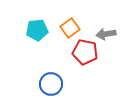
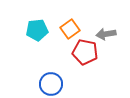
orange square: moved 1 px down
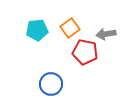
orange square: moved 1 px up
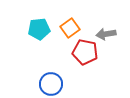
cyan pentagon: moved 2 px right, 1 px up
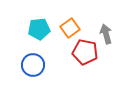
gray arrow: rotated 84 degrees clockwise
blue circle: moved 18 px left, 19 px up
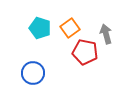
cyan pentagon: moved 1 px right, 1 px up; rotated 25 degrees clockwise
blue circle: moved 8 px down
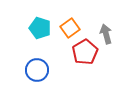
red pentagon: rotated 30 degrees clockwise
blue circle: moved 4 px right, 3 px up
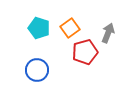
cyan pentagon: moved 1 px left
gray arrow: moved 2 px right, 1 px up; rotated 36 degrees clockwise
red pentagon: rotated 15 degrees clockwise
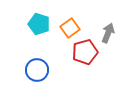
cyan pentagon: moved 4 px up
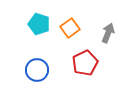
red pentagon: moved 11 px down; rotated 10 degrees counterclockwise
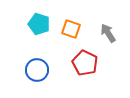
orange square: moved 1 px right, 1 px down; rotated 36 degrees counterclockwise
gray arrow: rotated 54 degrees counterclockwise
red pentagon: rotated 20 degrees counterclockwise
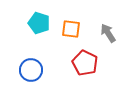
cyan pentagon: moved 1 px up
orange square: rotated 12 degrees counterclockwise
blue circle: moved 6 px left
